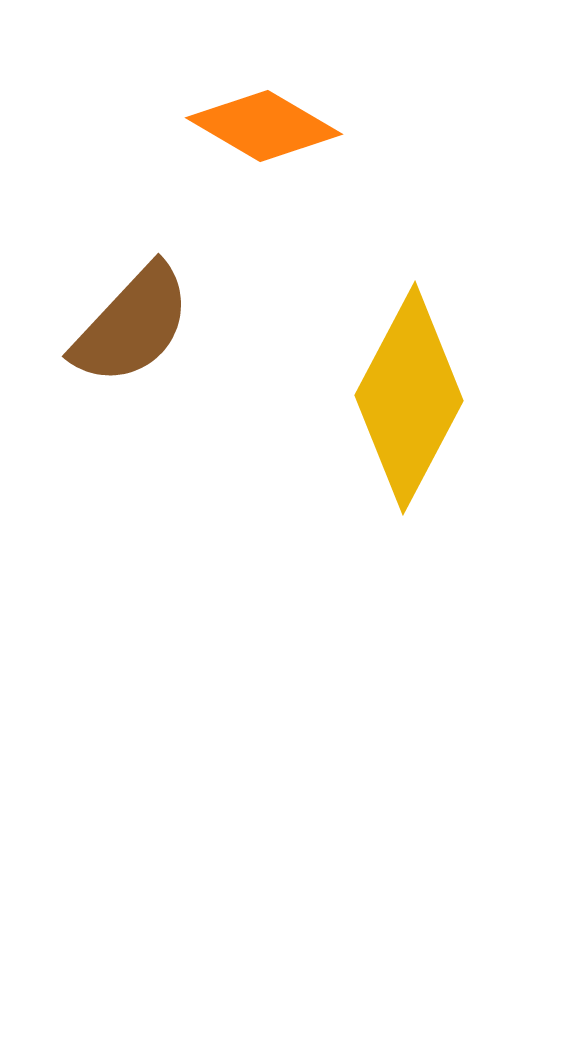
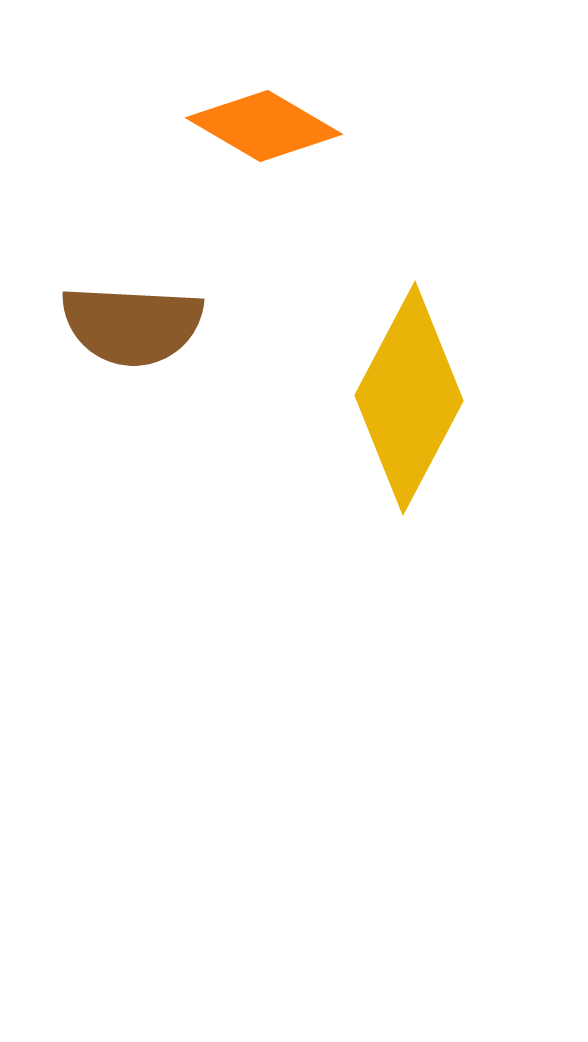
brown semicircle: rotated 50 degrees clockwise
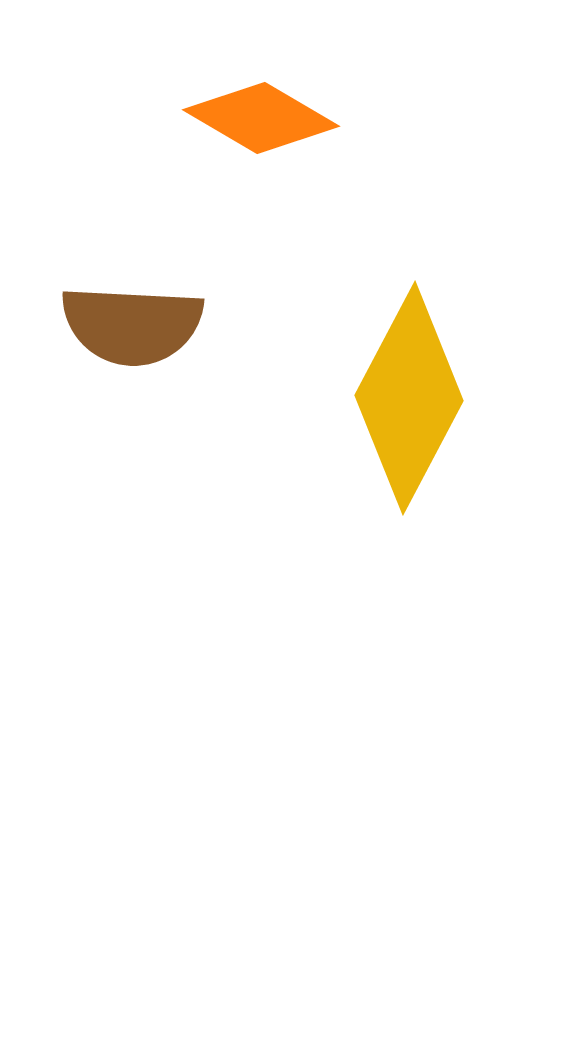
orange diamond: moved 3 px left, 8 px up
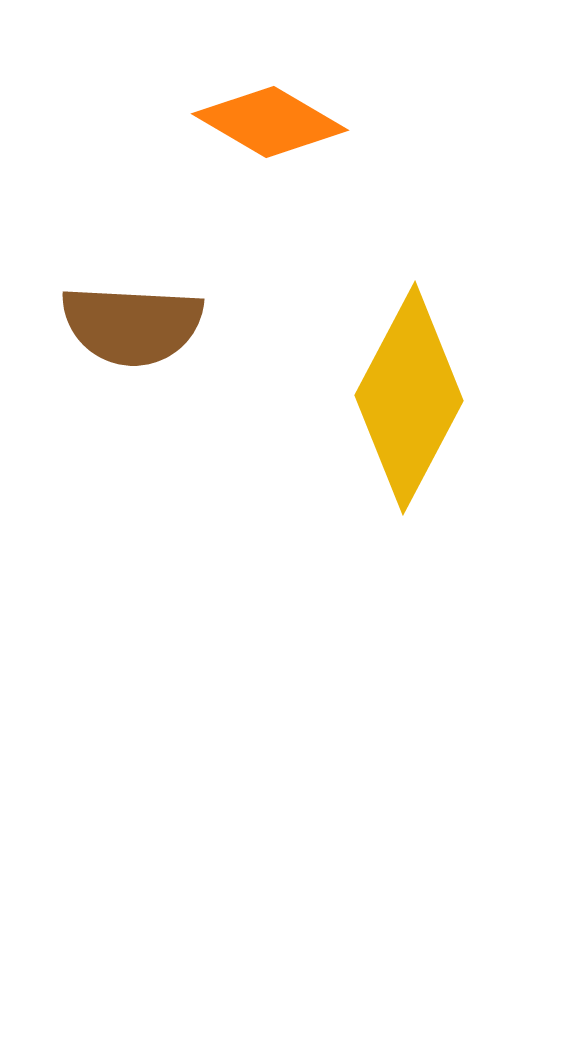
orange diamond: moved 9 px right, 4 px down
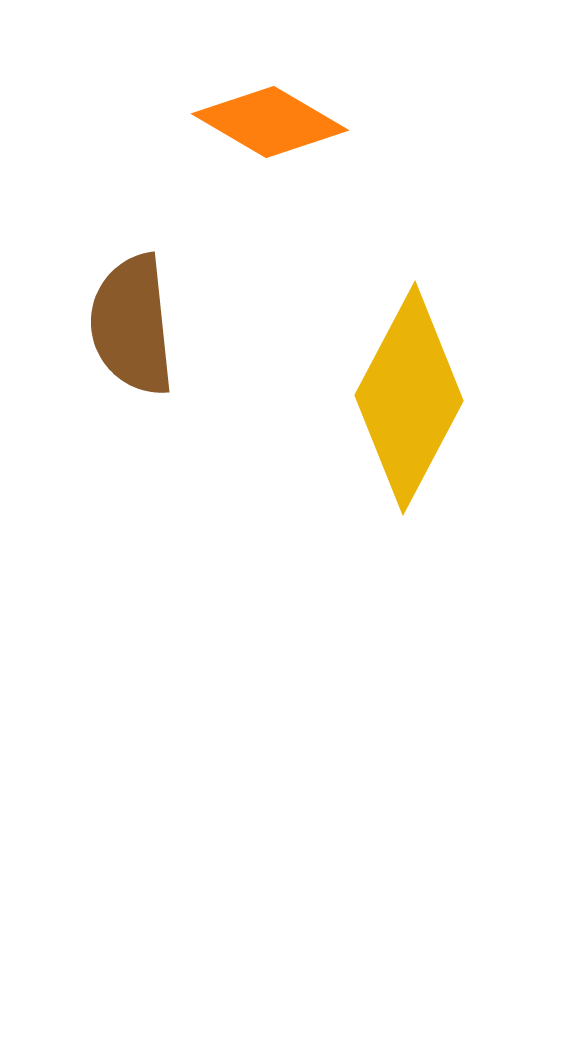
brown semicircle: rotated 81 degrees clockwise
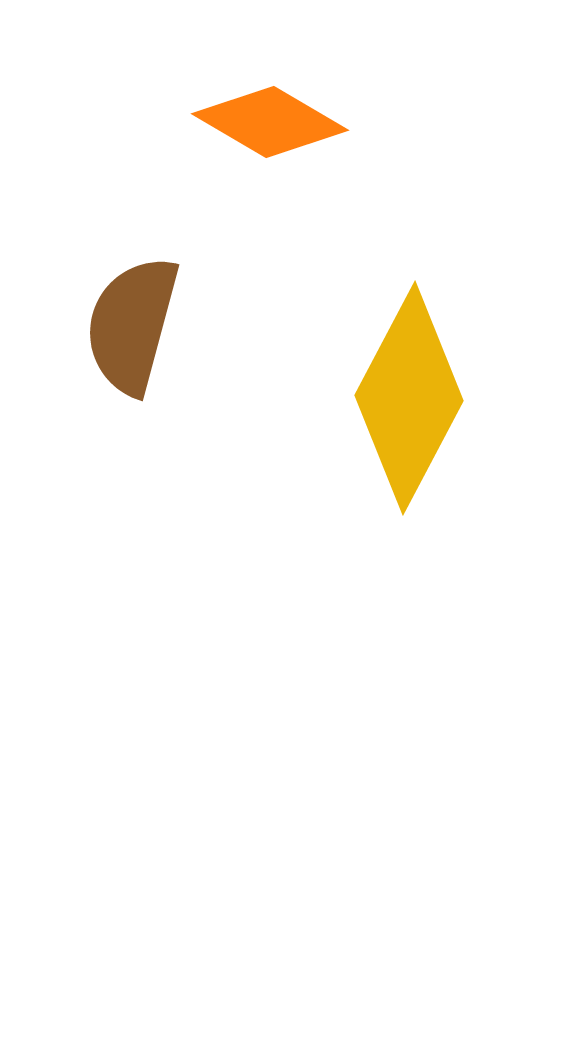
brown semicircle: rotated 21 degrees clockwise
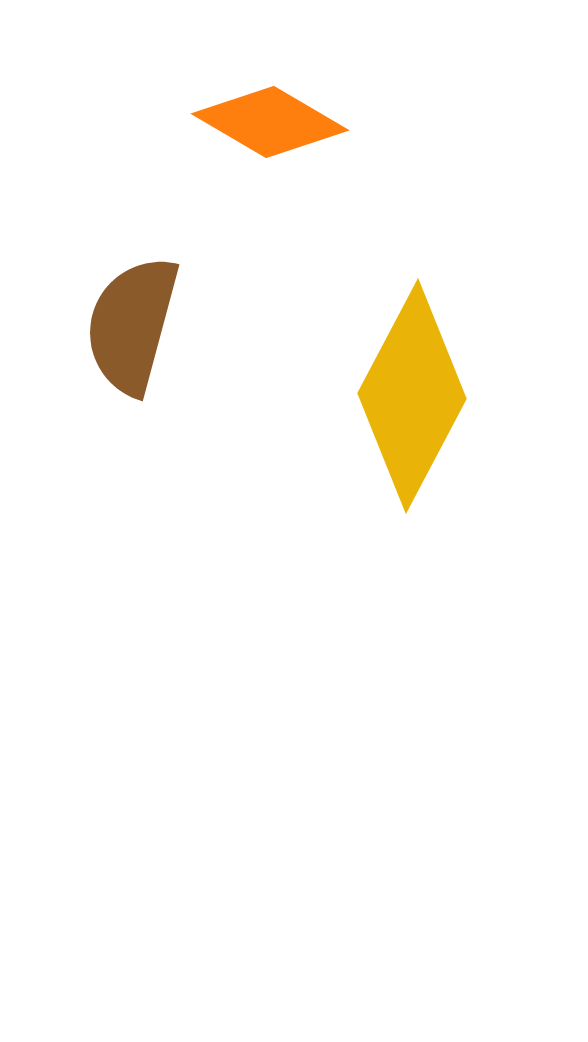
yellow diamond: moved 3 px right, 2 px up
